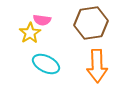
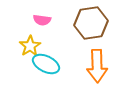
yellow star: moved 13 px down
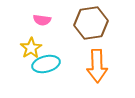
yellow star: moved 1 px right, 2 px down
cyan ellipse: rotated 40 degrees counterclockwise
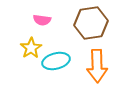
cyan ellipse: moved 10 px right, 3 px up
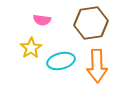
cyan ellipse: moved 5 px right
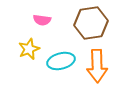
yellow star: moved 2 px left, 1 px down; rotated 10 degrees clockwise
